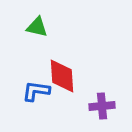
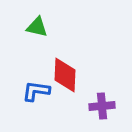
red diamond: moved 3 px right, 1 px up; rotated 6 degrees clockwise
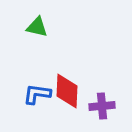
red diamond: moved 2 px right, 16 px down
blue L-shape: moved 1 px right, 3 px down
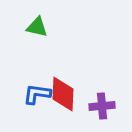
red diamond: moved 4 px left, 3 px down
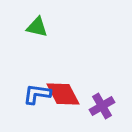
red diamond: rotated 30 degrees counterclockwise
purple cross: rotated 25 degrees counterclockwise
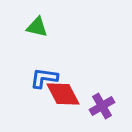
blue L-shape: moved 7 px right, 16 px up
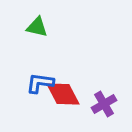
blue L-shape: moved 4 px left, 5 px down
purple cross: moved 2 px right, 2 px up
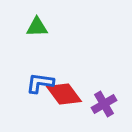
green triangle: rotated 15 degrees counterclockwise
red diamond: moved 1 px right; rotated 9 degrees counterclockwise
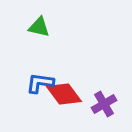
green triangle: moved 2 px right; rotated 15 degrees clockwise
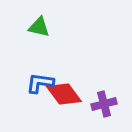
purple cross: rotated 15 degrees clockwise
